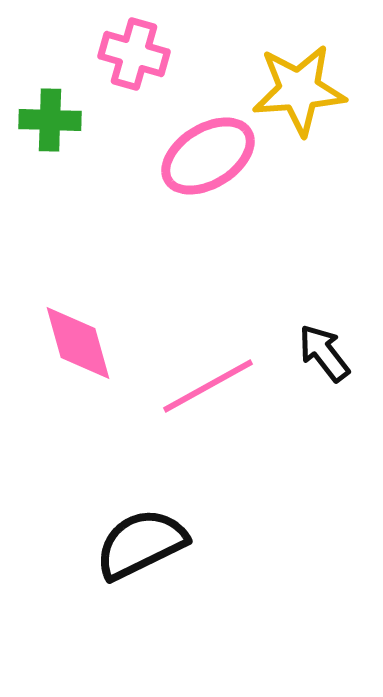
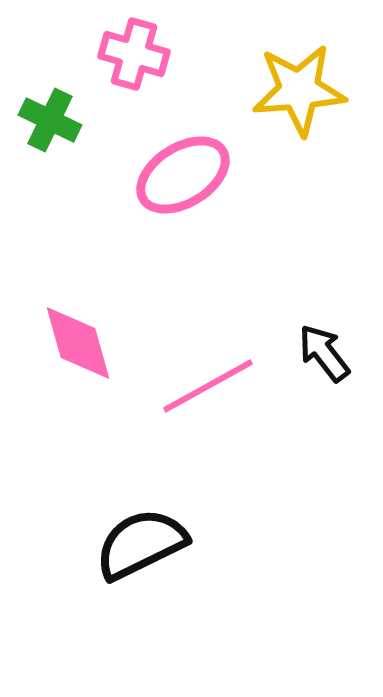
green cross: rotated 24 degrees clockwise
pink ellipse: moved 25 px left, 19 px down
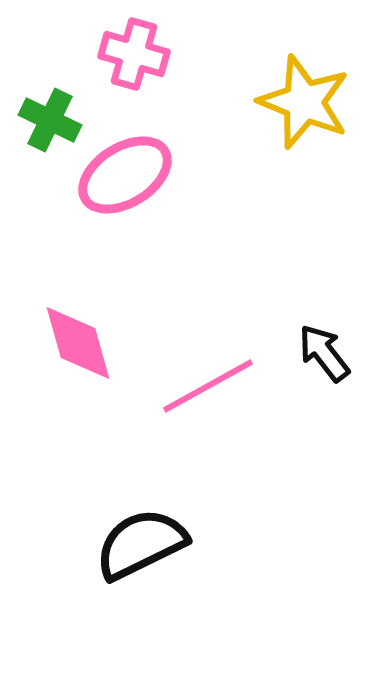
yellow star: moved 5 px right, 12 px down; rotated 26 degrees clockwise
pink ellipse: moved 58 px left
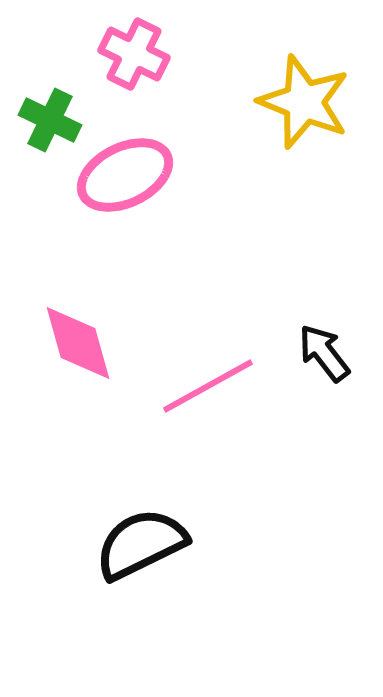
pink cross: rotated 10 degrees clockwise
pink ellipse: rotated 6 degrees clockwise
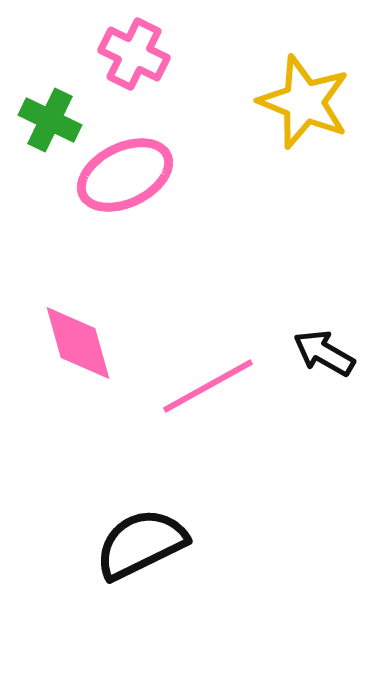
black arrow: rotated 22 degrees counterclockwise
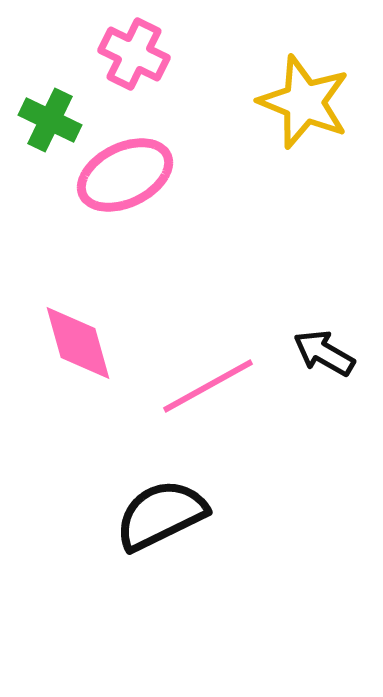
black semicircle: moved 20 px right, 29 px up
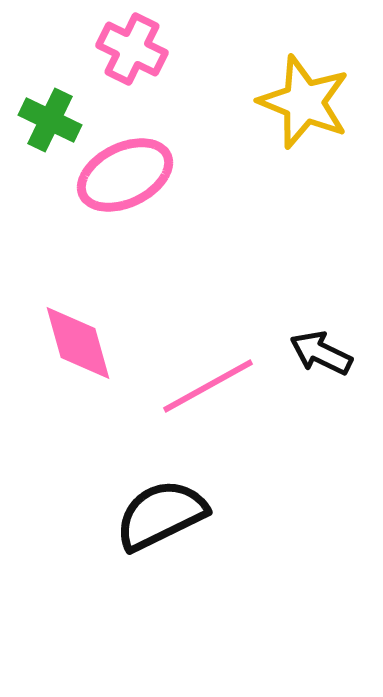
pink cross: moved 2 px left, 5 px up
black arrow: moved 3 px left; rotated 4 degrees counterclockwise
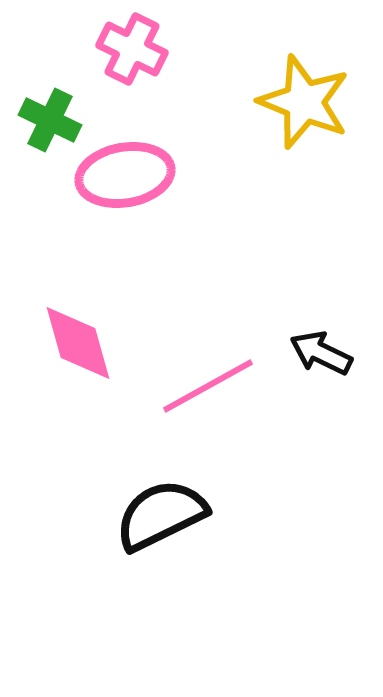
pink ellipse: rotated 16 degrees clockwise
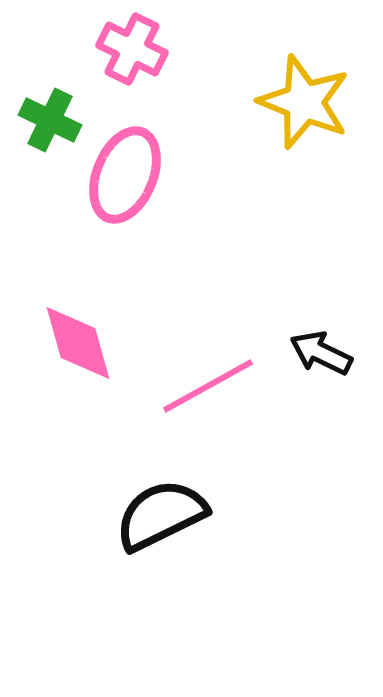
pink ellipse: rotated 58 degrees counterclockwise
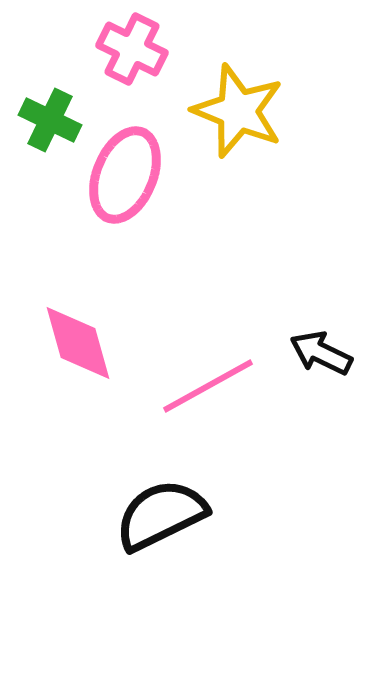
yellow star: moved 66 px left, 9 px down
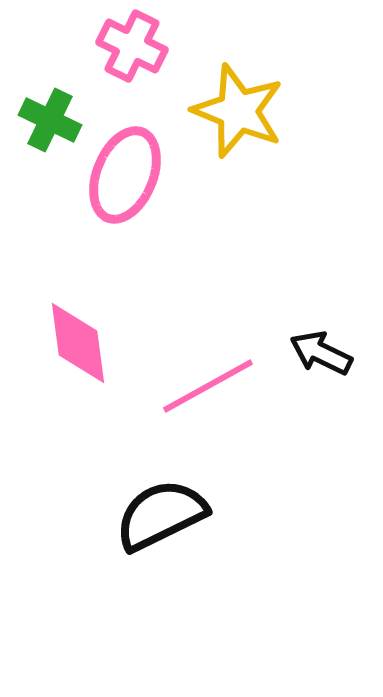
pink cross: moved 3 px up
pink diamond: rotated 8 degrees clockwise
